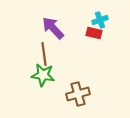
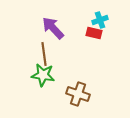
brown cross: rotated 35 degrees clockwise
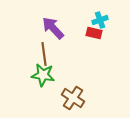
brown cross: moved 5 px left, 4 px down; rotated 15 degrees clockwise
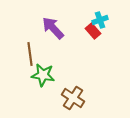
red rectangle: moved 1 px left, 2 px up; rotated 35 degrees clockwise
brown line: moved 14 px left
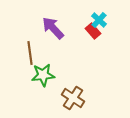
cyan cross: moved 1 px left; rotated 28 degrees counterclockwise
brown line: moved 1 px up
green star: rotated 15 degrees counterclockwise
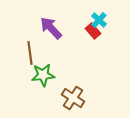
purple arrow: moved 2 px left
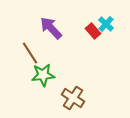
cyan cross: moved 7 px right, 4 px down
brown line: rotated 25 degrees counterclockwise
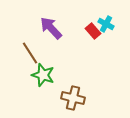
cyan cross: rotated 14 degrees counterclockwise
green star: rotated 25 degrees clockwise
brown cross: rotated 20 degrees counterclockwise
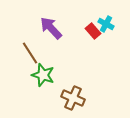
brown cross: rotated 10 degrees clockwise
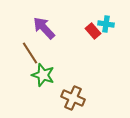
cyan cross: rotated 21 degrees counterclockwise
purple arrow: moved 7 px left
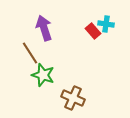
purple arrow: rotated 25 degrees clockwise
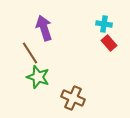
cyan cross: moved 2 px left
red rectangle: moved 16 px right, 12 px down
green star: moved 5 px left, 2 px down
